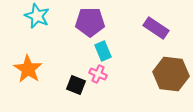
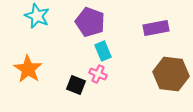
purple pentagon: rotated 20 degrees clockwise
purple rectangle: rotated 45 degrees counterclockwise
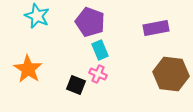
cyan rectangle: moved 3 px left, 1 px up
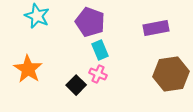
brown hexagon: rotated 16 degrees counterclockwise
black square: rotated 24 degrees clockwise
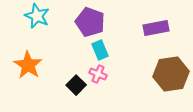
orange star: moved 4 px up
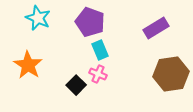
cyan star: moved 1 px right, 2 px down
purple rectangle: rotated 20 degrees counterclockwise
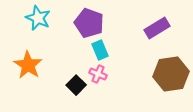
purple pentagon: moved 1 px left, 1 px down
purple rectangle: moved 1 px right
